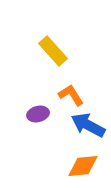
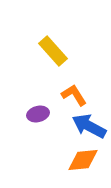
orange L-shape: moved 3 px right
blue arrow: moved 1 px right, 1 px down
orange diamond: moved 6 px up
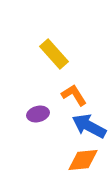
yellow rectangle: moved 1 px right, 3 px down
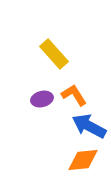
purple ellipse: moved 4 px right, 15 px up
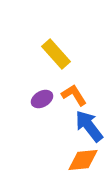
yellow rectangle: moved 2 px right
purple ellipse: rotated 15 degrees counterclockwise
blue arrow: rotated 24 degrees clockwise
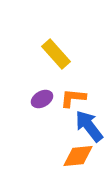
orange L-shape: moved 1 px left, 3 px down; rotated 52 degrees counterclockwise
orange diamond: moved 5 px left, 4 px up
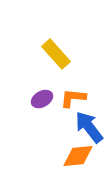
blue arrow: moved 1 px down
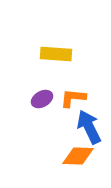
yellow rectangle: rotated 44 degrees counterclockwise
blue arrow: rotated 12 degrees clockwise
orange diamond: rotated 8 degrees clockwise
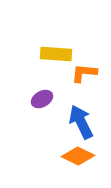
orange L-shape: moved 11 px right, 25 px up
blue arrow: moved 8 px left, 5 px up
orange diamond: rotated 24 degrees clockwise
